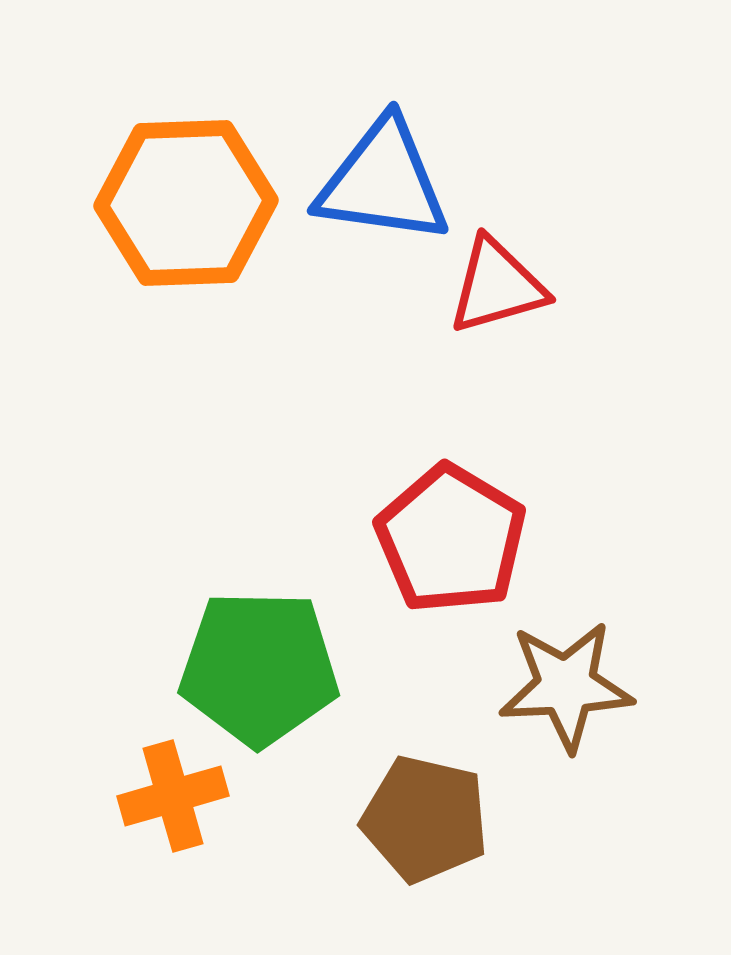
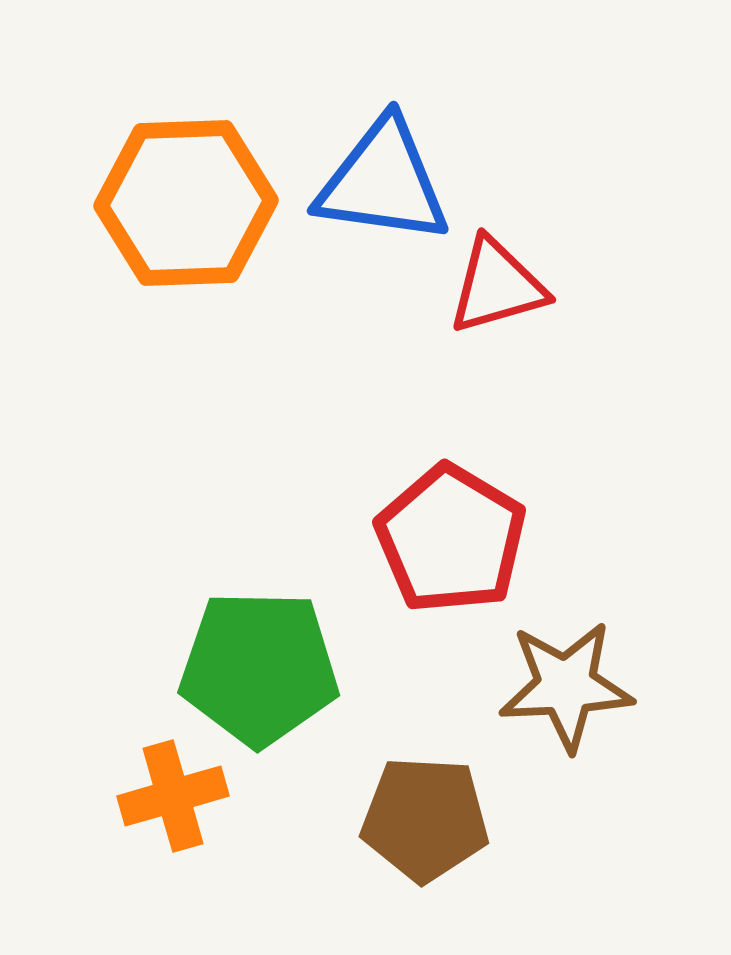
brown pentagon: rotated 10 degrees counterclockwise
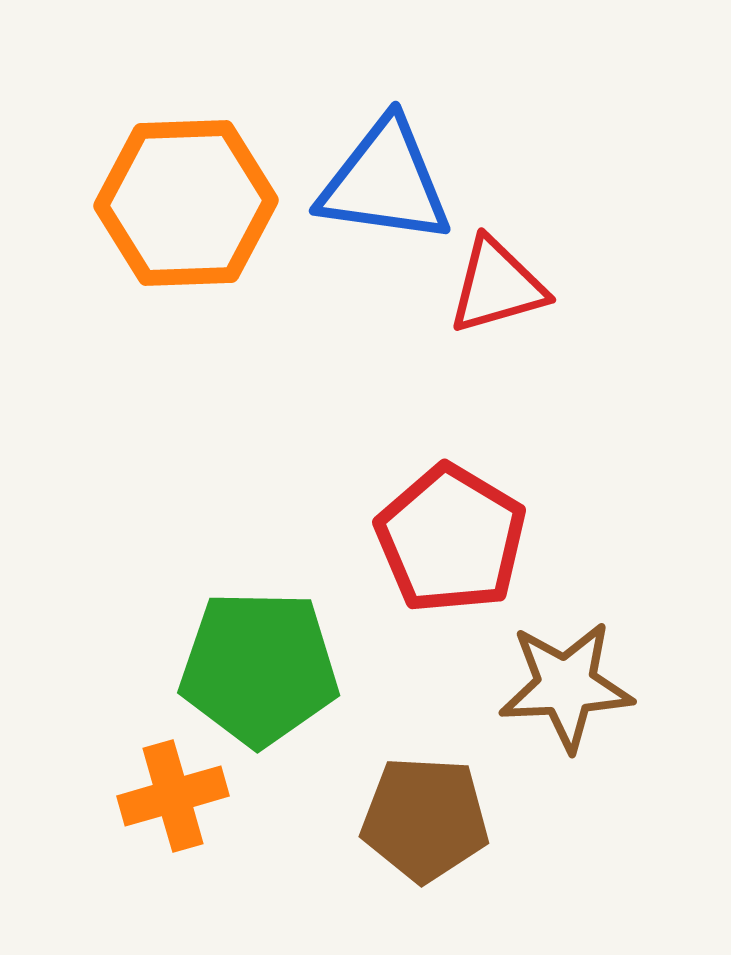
blue triangle: moved 2 px right
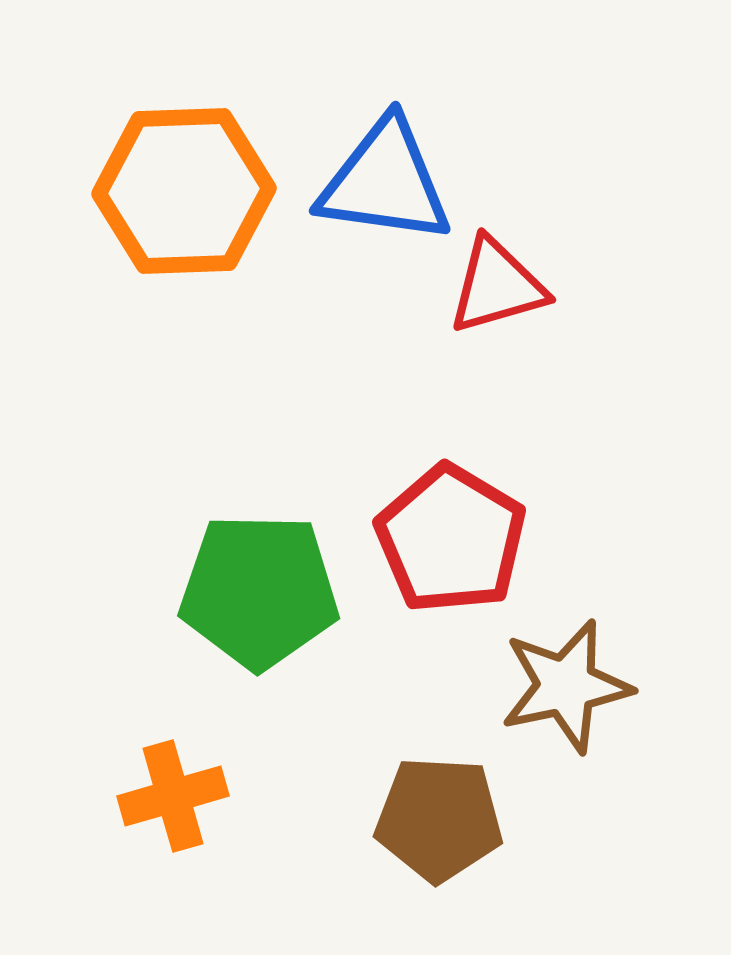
orange hexagon: moved 2 px left, 12 px up
green pentagon: moved 77 px up
brown star: rotated 9 degrees counterclockwise
brown pentagon: moved 14 px right
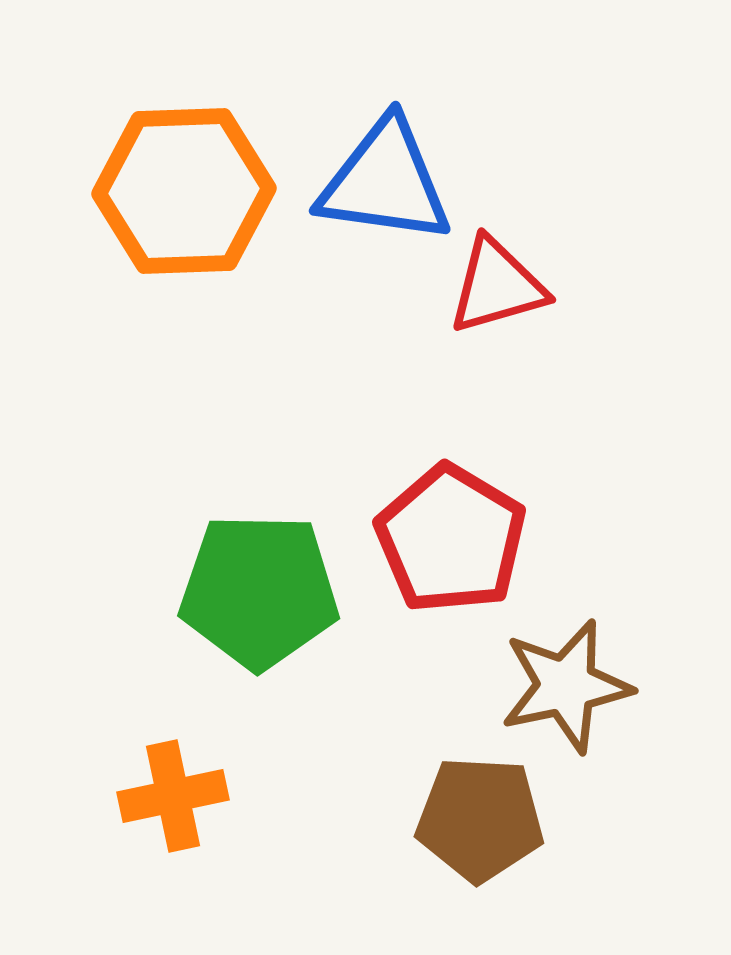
orange cross: rotated 4 degrees clockwise
brown pentagon: moved 41 px right
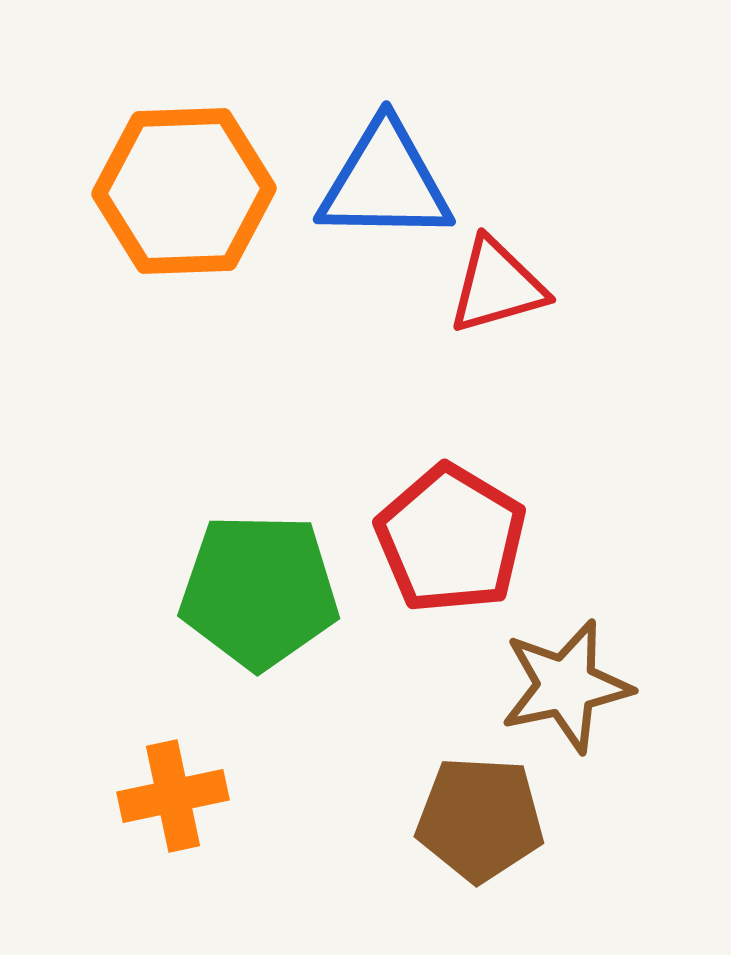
blue triangle: rotated 7 degrees counterclockwise
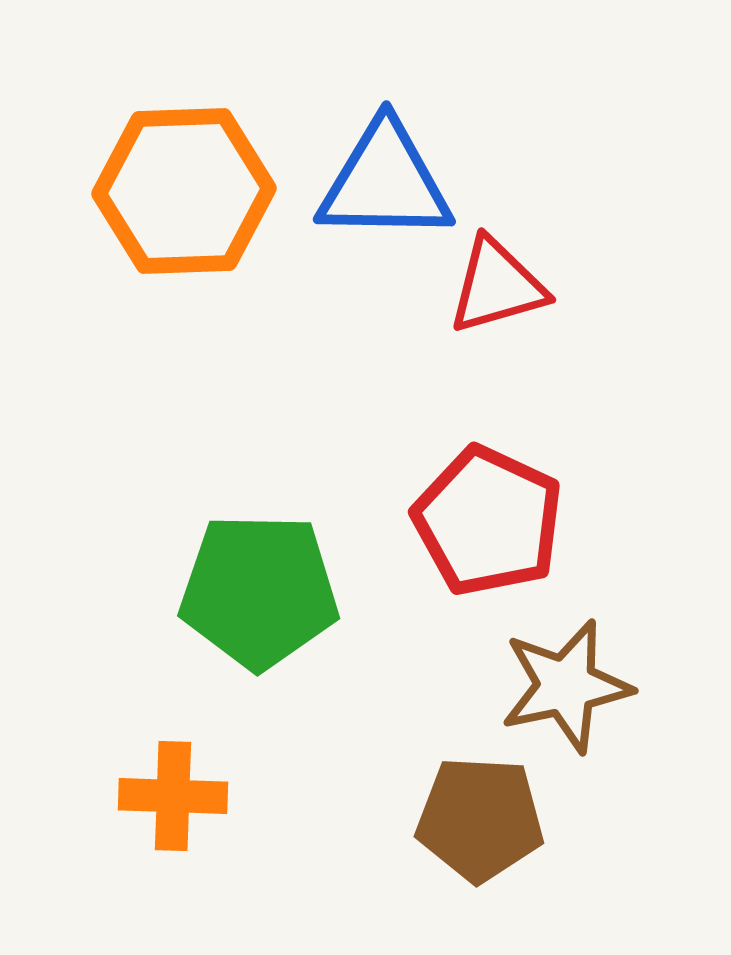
red pentagon: moved 37 px right, 18 px up; rotated 6 degrees counterclockwise
orange cross: rotated 14 degrees clockwise
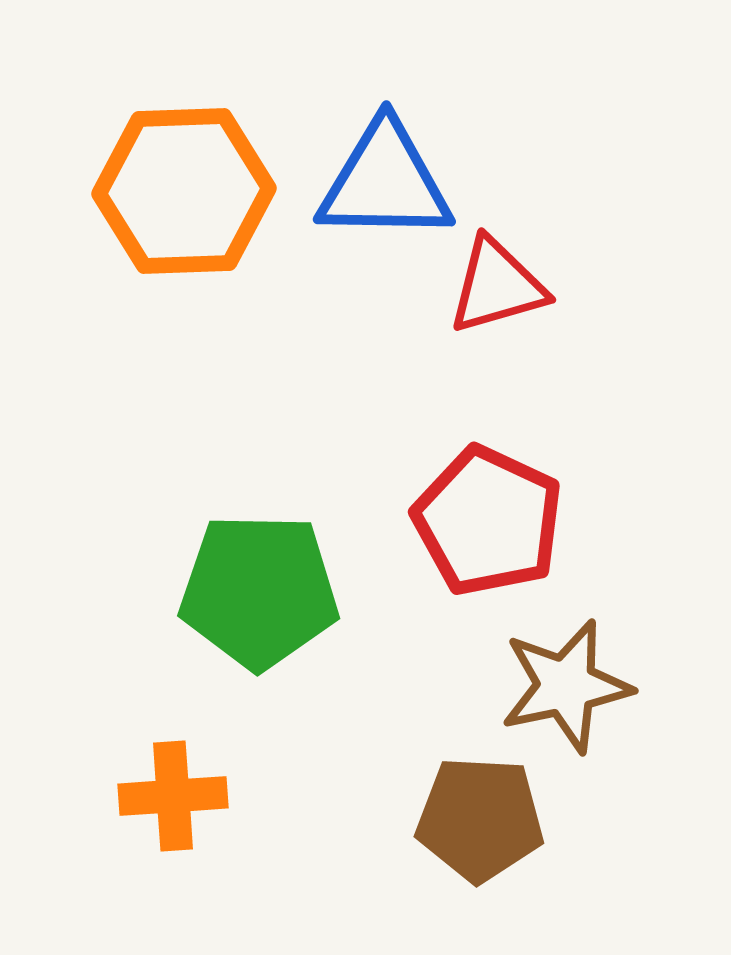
orange cross: rotated 6 degrees counterclockwise
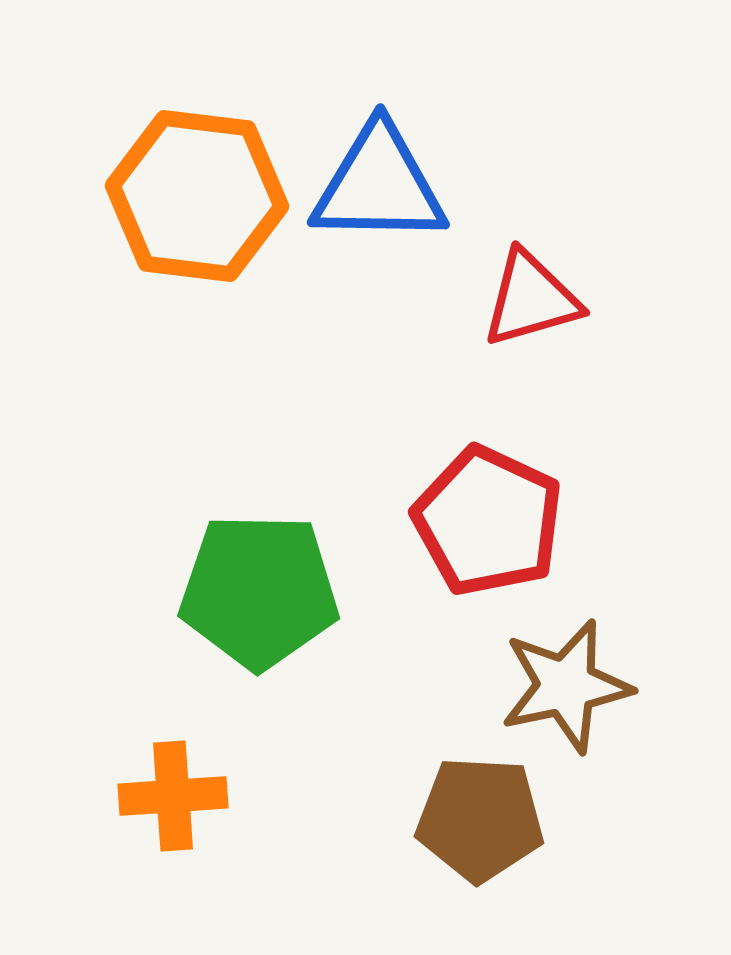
blue triangle: moved 6 px left, 3 px down
orange hexagon: moved 13 px right, 5 px down; rotated 9 degrees clockwise
red triangle: moved 34 px right, 13 px down
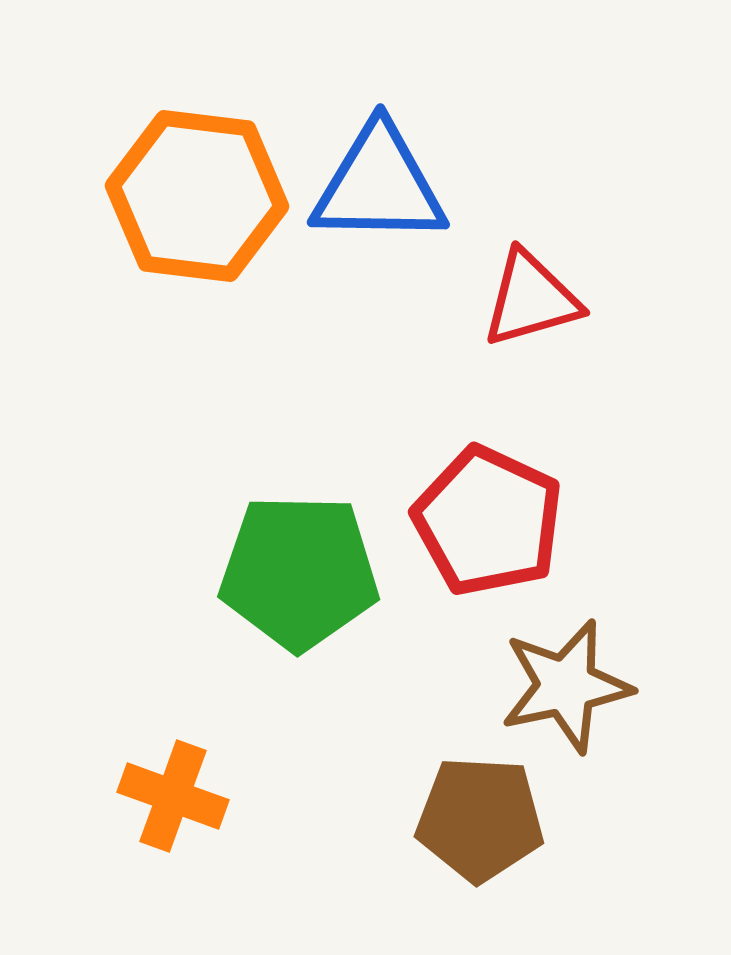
green pentagon: moved 40 px right, 19 px up
orange cross: rotated 24 degrees clockwise
